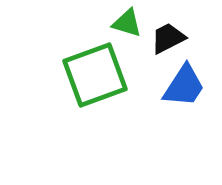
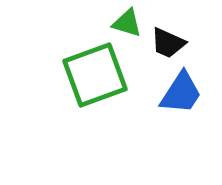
black trapezoid: moved 5 px down; rotated 129 degrees counterclockwise
blue trapezoid: moved 3 px left, 7 px down
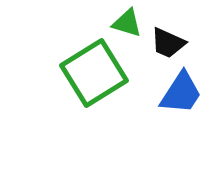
green square: moved 1 px left, 2 px up; rotated 12 degrees counterclockwise
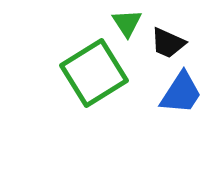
green triangle: rotated 40 degrees clockwise
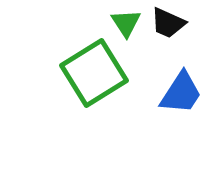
green triangle: moved 1 px left
black trapezoid: moved 20 px up
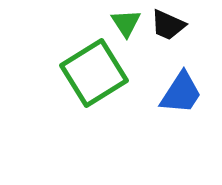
black trapezoid: moved 2 px down
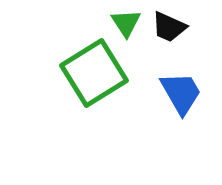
black trapezoid: moved 1 px right, 2 px down
blue trapezoid: rotated 63 degrees counterclockwise
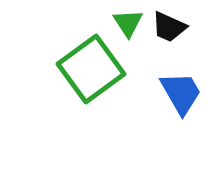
green triangle: moved 2 px right
green square: moved 3 px left, 4 px up; rotated 4 degrees counterclockwise
